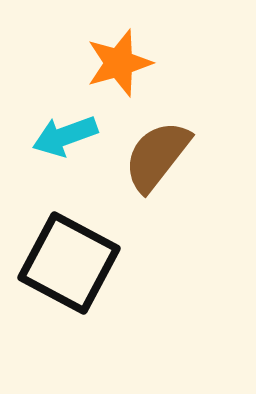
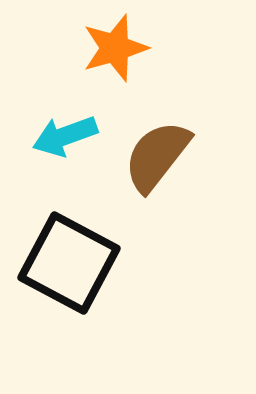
orange star: moved 4 px left, 15 px up
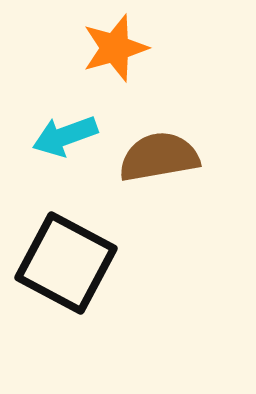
brown semicircle: moved 2 px right, 1 px down; rotated 42 degrees clockwise
black square: moved 3 px left
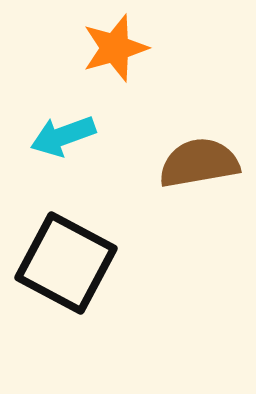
cyan arrow: moved 2 px left
brown semicircle: moved 40 px right, 6 px down
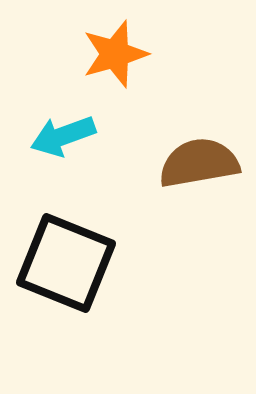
orange star: moved 6 px down
black square: rotated 6 degrees counterclockwise
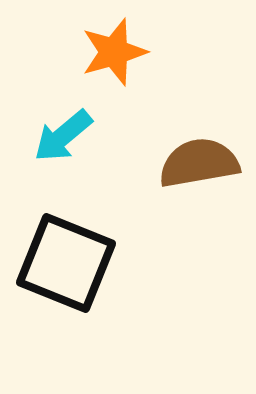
orange star: moved 1 px left, 2 px up
cyan arrow: rotated 20 degrees counterclockwise
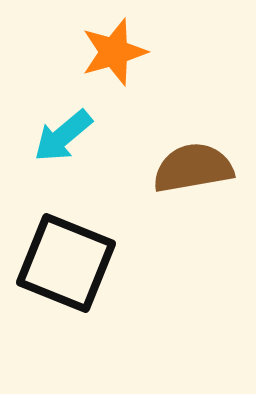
brown semicircle: moved 6 px left, 5 px down
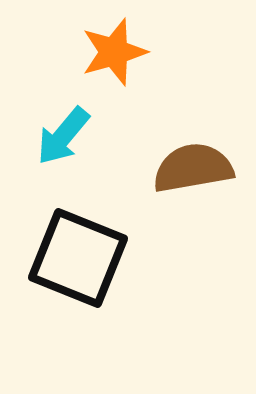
cyan arrow: rotated 10 degrees counterclockwise
black square: moved 12 px right, 5 px up
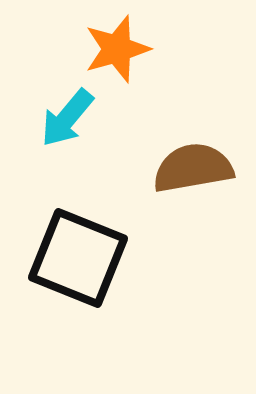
orange star: moved 3 px right, 3 px up
cyan arrow: moved 4 px right, 18 px up
